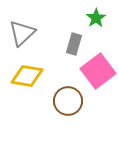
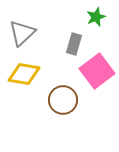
green star: moved 1 px up; rotated 12 degrees clockwise
pink square: moved 1 px left
yellow diamond: moved 3 px left, 2 px up
brown circle: moved 5 px left, 1 px up
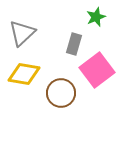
pink square: moved 1 px up
brown circle: moved 2 px left, 7 px up
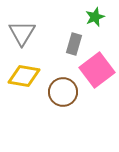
green star: moved 1 px left
gray triangle: rotated 16 degrees counterclockwise
yellow diamond: moved 2 px down
brown circle: moved 2 px right, 1 px up
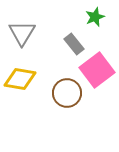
gray rectangle: rotated 55 degrees counterclockwise
yellow diamond: moved 4 px left, 3 px down
brown circle: moved 4 px right, 1 px down
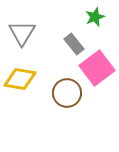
pink square: moved 2 px up
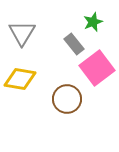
green star: moved 2 px left, 5 px down
brown circle: moved 6 px down
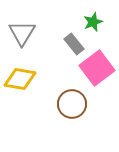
brown circle: moved 5 px right, 5 px down
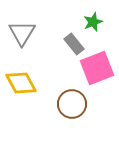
pink square: rotated 16 degrees clockwise
yellow diamond: moved 1 px right, 4 px down; rotated 52 degrees clockwise
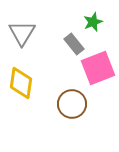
pink square: moved 1 px right
yellow diamond: rotated 36 degrees clockwise
